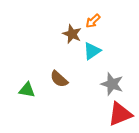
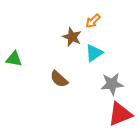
brown star: moved 3 px down
cyan triangle: moved 2 px right, 2 px down
gray star: rotated 25 degrees counterclockwise
green triangle: moved 13 px left, 31 px up
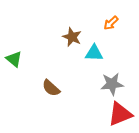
orange arrow: moved 18 px right, 2 px down
cyan triangle: rotated 36 degrees clockwise
green triangle: rotated 30 degrees clockwise
brown semicircle: moved 8 px left, 9 px down
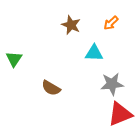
brown star: moved 1 px left, 12 px up
green triangle: rotated 24 degrees clockwise
brown semicircle: rotated 12 degrees counterclockwise
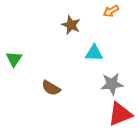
orange arrow: moved 12 px up; rotated 14 degrees clockwise
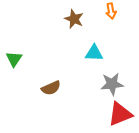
orange arrow: rotated 70 degrees counterclockwise
brown star: moved 3 px right, 6 px up
brown semicircle: rotated 54 degrees counterclockwise
